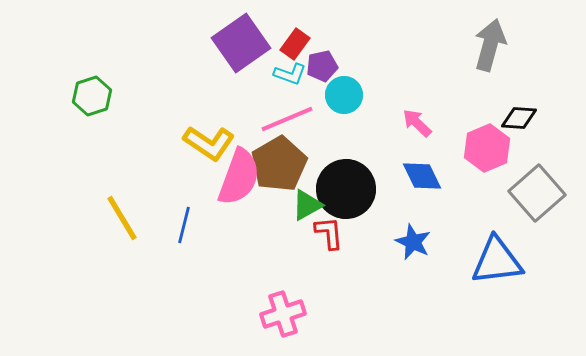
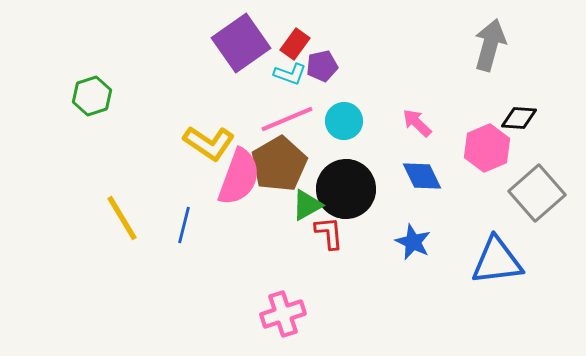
cyan circle: moved 26 px down
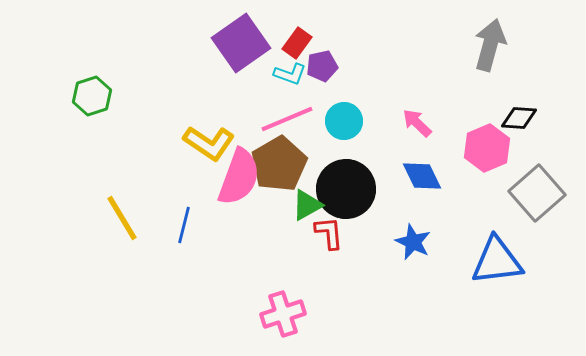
red rectangle: moved 2 px right, 1 px up
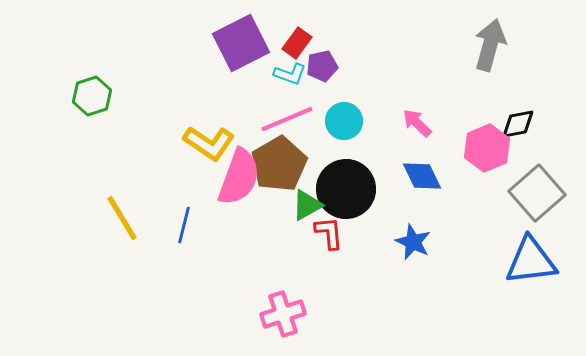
purple square: rotated 8 degrees clockwise
black diamond: moved 1 px left, 6 px down; rotated 15 degrees counterclockwise
blue triangle: moved 34 px right
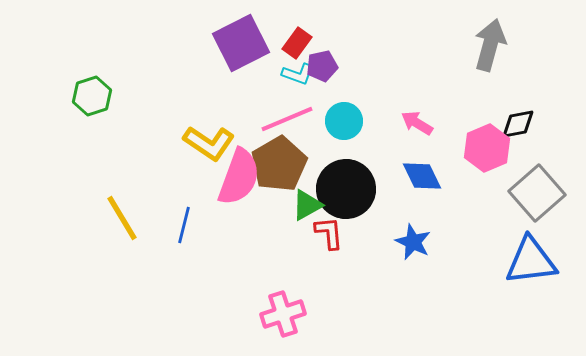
cyan L-shape: moved 8 px right
pink arrow: rotated 12 degrees counterclockwise
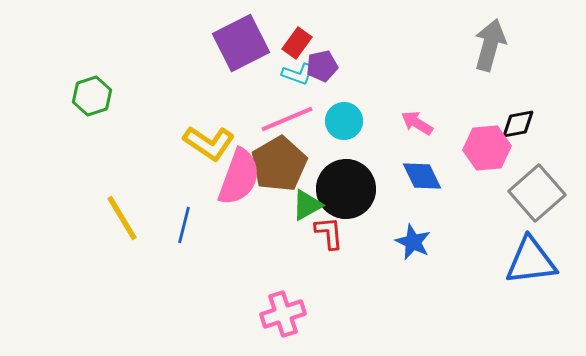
pink hexagon: rotated 18 degrees clockwise
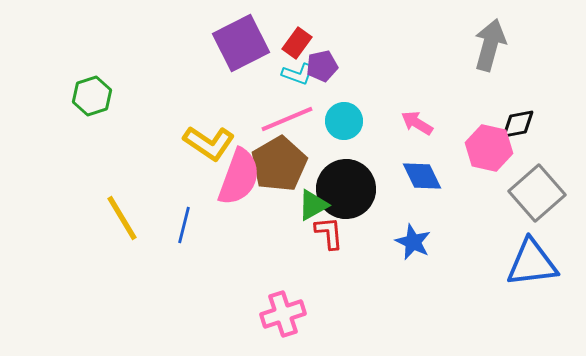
pink hexagon: moved 2 px right; rotated 18 degrees clockwise
green triangle: moved 6 px right
blue triangle: moved 1 px right, 2 px down
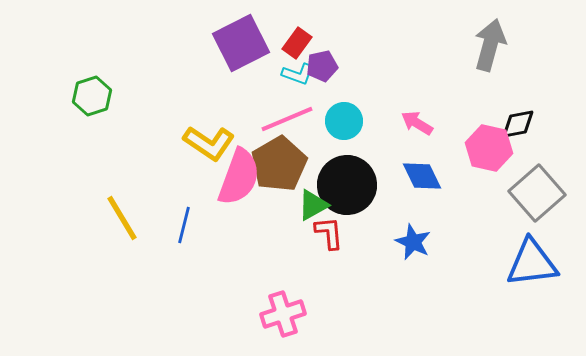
black circle: moved 1 px right, 4 px up
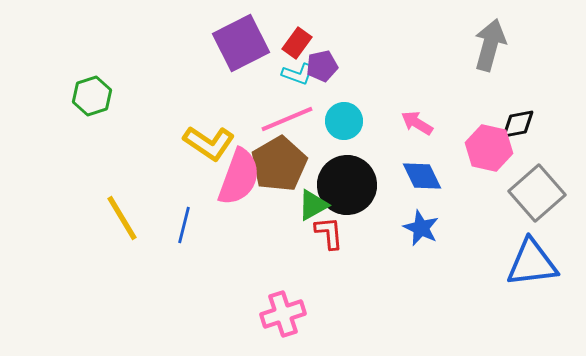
blue star: moved 8 px right, 14 px up
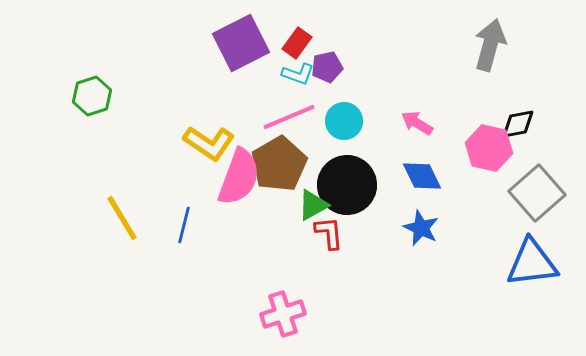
purple pentagon: moved 5 px right, 1 px down
pink line: moved 2 px right, 2 px up
